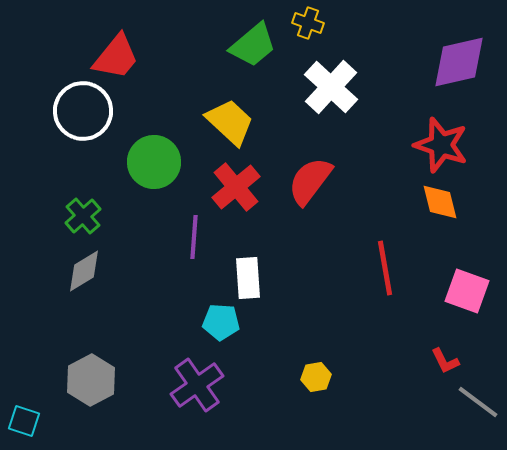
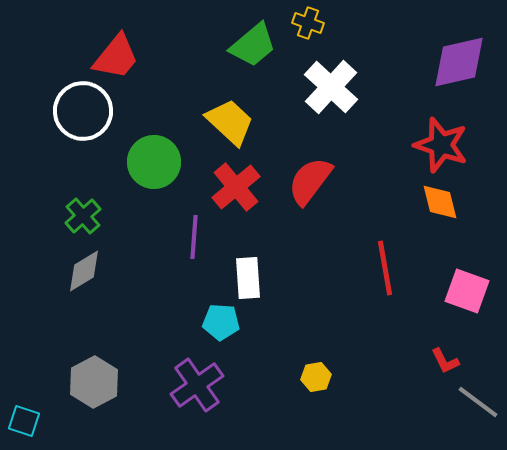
gray hexagon: moved 3 px right, 2 px down
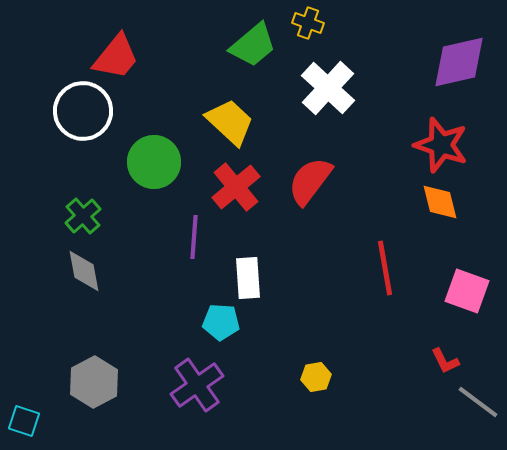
white cross: moved 3 px left, 1 px down
gray diamond: rotated 69 degrees counterclockwise
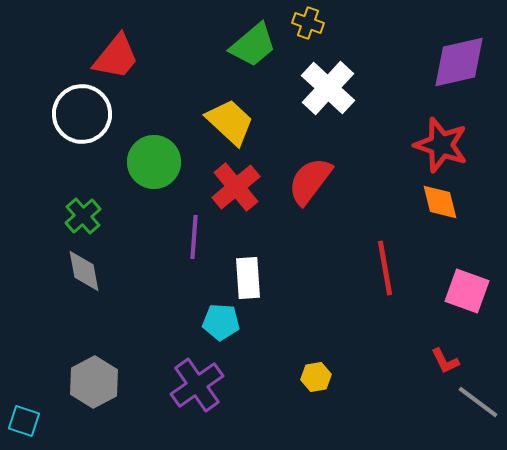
white circle: moved 1 px left, 3 px down
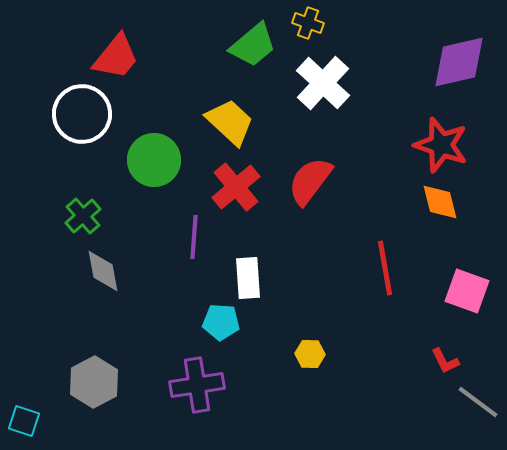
white cross: moved 5 px left, 5 px up
green circle: moved 2 px up
gray diamond: moved 19 px right
yellow hexagon: moved 6 px left, 23 px up; rotated 12 degrees clockwise
purple cross: rotated 26 degrees clockwise
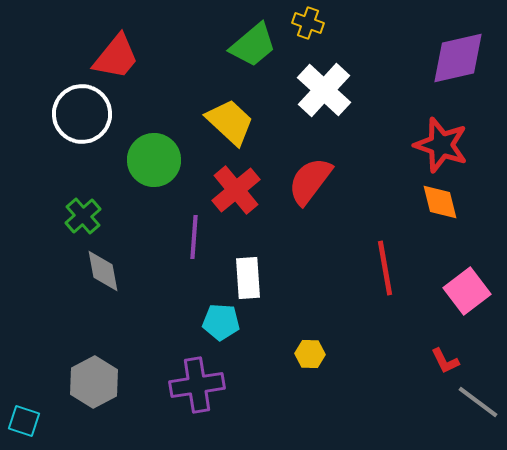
purple diamond: moved 1 px left, 4 px up
white cross: moved 1 px right, 7 px down
red cross: moved 3 px down
pink square: rotated 33 degrees clockwise
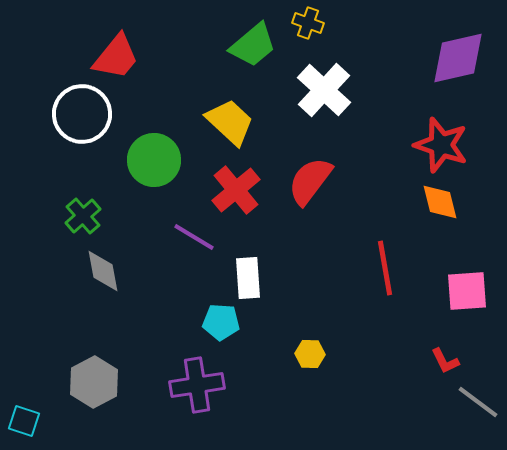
purple line: rotated 63 degrees counterclockwise
pink square: rotated 33 degrees clockwise
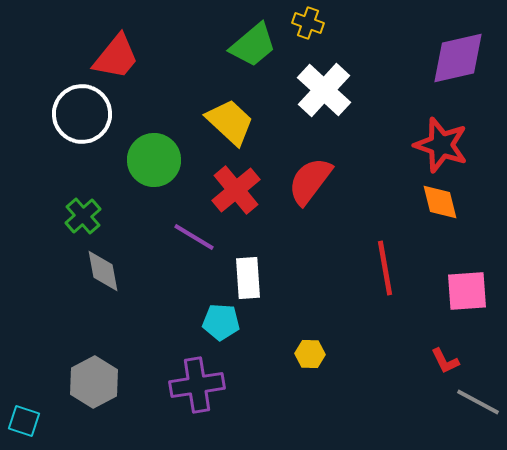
gray line: rotated 9 degrees counterclockwise
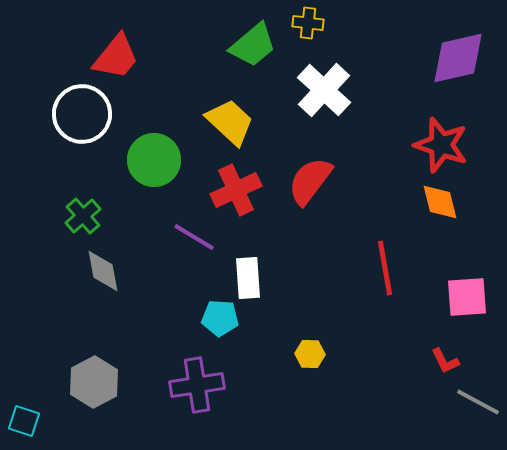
yellow cross: rotated 12 degrees counterclockwise
red cross: rotated 15 degrees clockwise
pink square: moved 6 px down
cyan pentagon: moved 1 px left, 4 px up
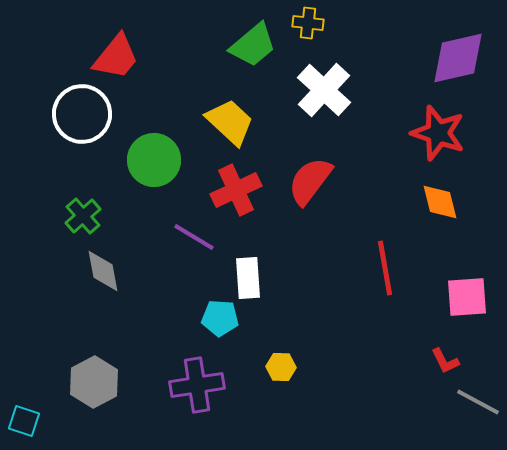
red star: moved 3 px left, 12 px up
yellow hexagon: moved 29 px left, 13 px down
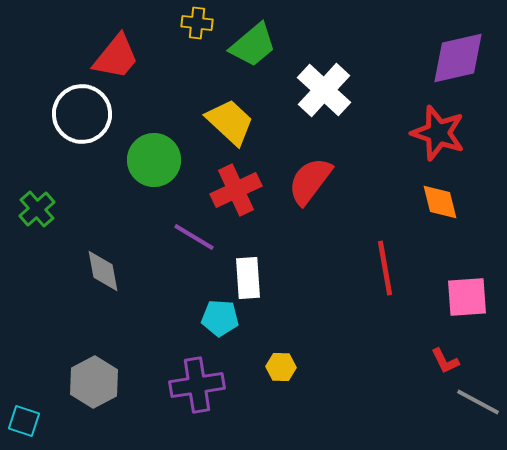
yellow cross: moved 111 px left
green cross: moved 46 px left, 7 px up
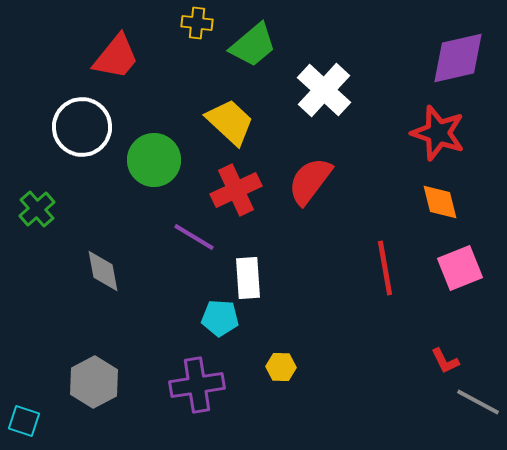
white circle: moved 13 px down
pink square: moved 7 px left, 29 px up; rotated 18 degrees counterclockwise
